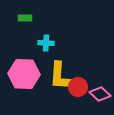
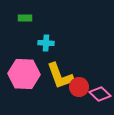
yellow L-shape: rotated 24 degrees counterclockwise
red circle: moved 1 px right
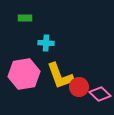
pink hexagon: rotated 12 degrees counterclockwise
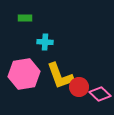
cyan cross: moved 1 px left, 1 px up
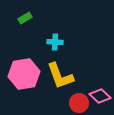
green rectangle: rotated 32 degrees counterclockwise
cyan cross: moved 10 px right
red circle: moved 16 px down
pink diamond: moved 2 px down
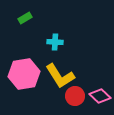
yellow L-shape: rotated 12 degrees counterclockwise
red circle: moved 4 px left, 7 px up
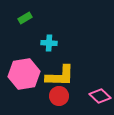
cyan cross: moved 6 px left, 1 px down
yellow L-shape: rotated 56 degrees counterclockwise
red circle: moved 16 px left
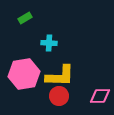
pink diamond: rotated 45 degrees counterclockwise
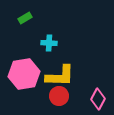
pink diamond: moved 2 px left, 3 px down; rotated 60 degrees counterclockwise
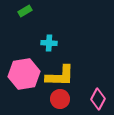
green rectangle: moved 7 px up
red circle: moved 1 px right, 3 px down
